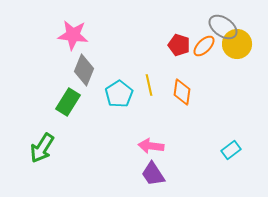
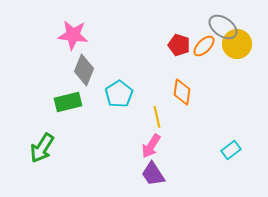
yellow line: moved 8 px right, 32 px down
green rectangle: rotated 44 degrees clockwise
pink arrow: rotated 65 degrees counterclockwise
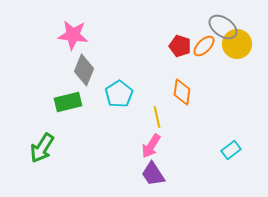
red pentagon: moved 1 px right, 1 px down
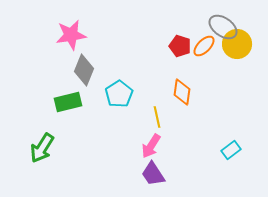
pink star: moved 2 px left; rotated 16 degrees counterclockwise
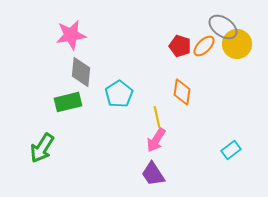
gray diamond: moved 3 px left, 2 px down; rotated 16 degrees counterclockwise
pink arrow: moved 5 px right, 6 px up
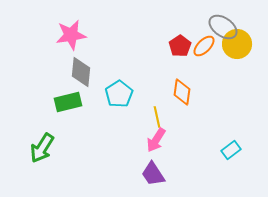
red pentagon: rotated 20 degrees clockwise
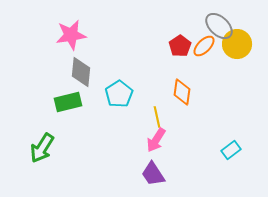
gray ellipse: moved 4 px left, 1 px up; rotated 8 degrees clockwise
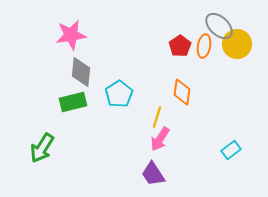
orange ellipse: rotated 35 degrees counterclockwise
green rectangle: moved 5 px right
yellow line: rotated 30 degrees clockwise
pink arrow: moved 4 px right, 1 px up
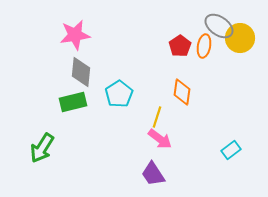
gray ellipse: rotated 8 degrees counterclockwise
pink star: moved 4 px right
yellow circle: moved 3 px right, 6 px up
pink arrow: rotated 85 degrees counterclockwise
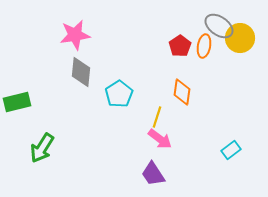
green rectangle: moved 56 px left
